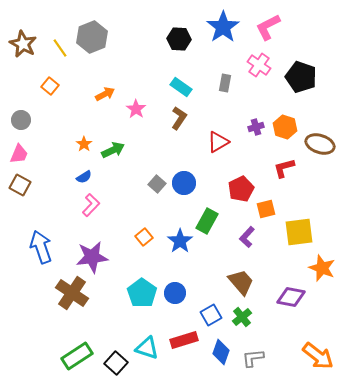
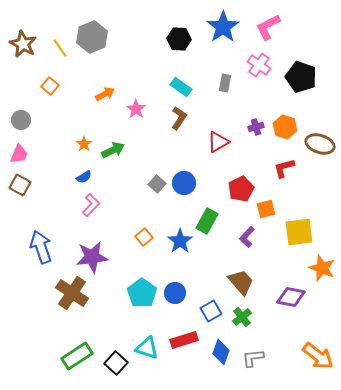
blue square at (211, 315): moved 4 px up
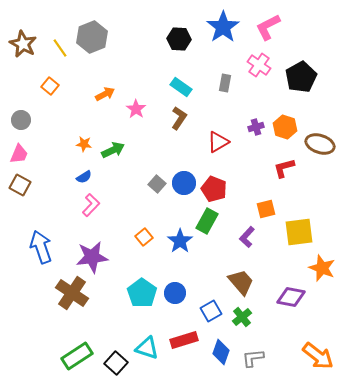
black pentagon at (301, 77): rotated 24 degrees clockwise
orange star at (84, 144): rotated 28 degrees counterclockwise
red pentagon at (241, 189): moved 27 px left; rotated 25 degrees counterclockwise
